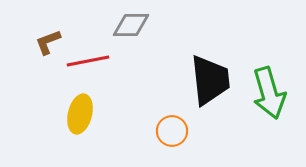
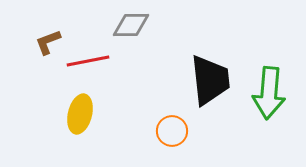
green arrow: rotated 21 degrees clockwise
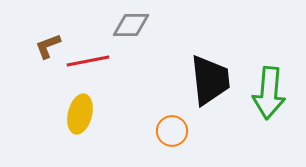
brown L-shape: moved 4 px down
